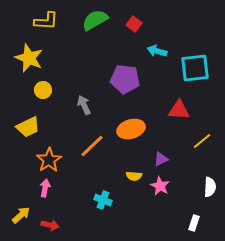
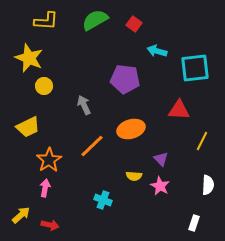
yellow circle: moved 1 px right, 4 px up
yellow line: rotated 24 degrees counterclockwise
purple triangle: rotated 49 degrees counterclockwise
white semicircle: moved 2 px left, 2 px up
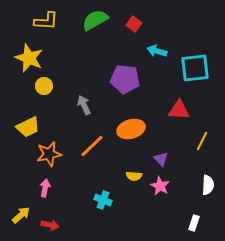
orange star: moved 6 px up; rotated 20 degrees clockwise
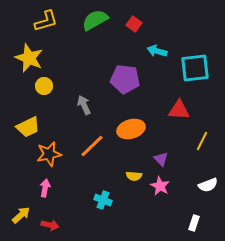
yellow L-shape: rotated 20 degrees counterclockwise
white semicircle: rotated 66 degrees clockwise
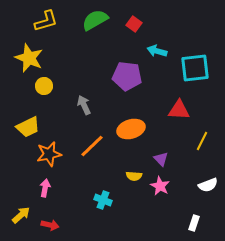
purple pentagon: moved 2 px right, 3 px up
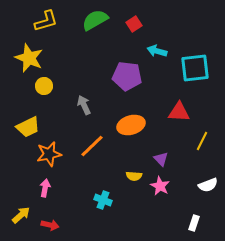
red square: rotated 21 degrees clockwise
red triangle: moved 2 px down
orange ellipse: moved 4 px up
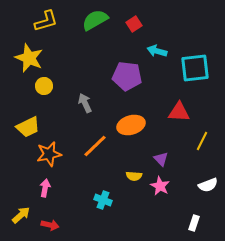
gray arrow: moved 1 px right, 2 px up
orange line: moved 3 px right
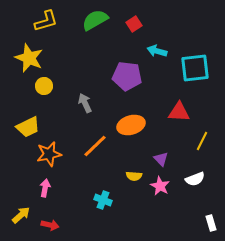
white semicircle: moved 13 px left, 6 px up
white rectangle: moved 17 px right; rotated 35 degrees counterclockwise
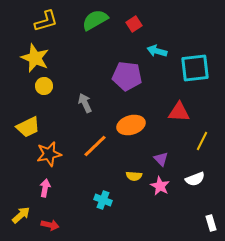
yellow star: moved 6 px right
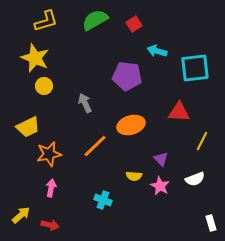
pink arrow: moved 6 px right
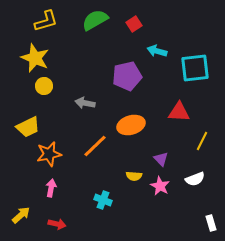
purple pentagon: rotated 20 degrees counterclockwise
gray arrow: rotated 54 degrees counterclockwise
red arrow: moved 7 px right, 1 px up
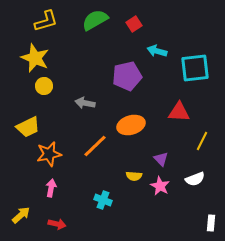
white rectangle: rotated 21 degrees clockwise
